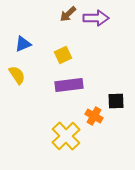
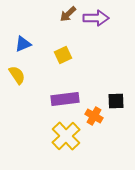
purple rectangle: moved 4 px left, 14 px down
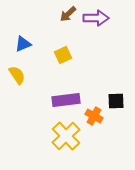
purple rectangle: moved 1 px right, 1 px down
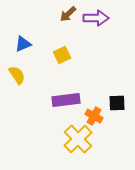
yellow square: moved 1 px left
black square: moved 1 px right, 2 px down
yellow cross: moved 12 px right, 3 px down
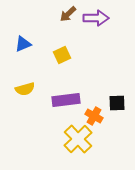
yellow semicircle: moved 8 px right, 14 px down; rotated 108 degrees clockwise
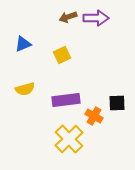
brown arrow: moved 3 px down; rotated 24 degrees clockwise
yellow cross: moved 9 px left
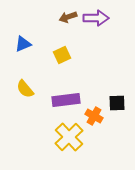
yellow semicircle: rotated 66 degrees clockwise
yellow cross: moved 2 px up
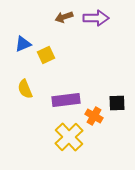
brown arrow: moved 4 px left
yellow square: moved 16 px left
yellow semicircle: rotated 18 degrees clockwise
